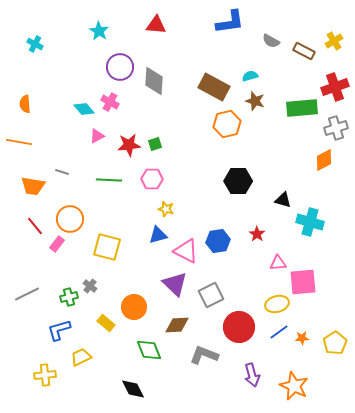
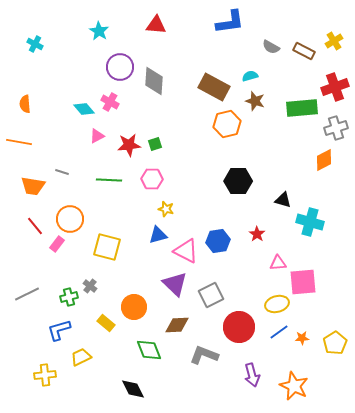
gray semicircle at (271, 41): moved 6 px down
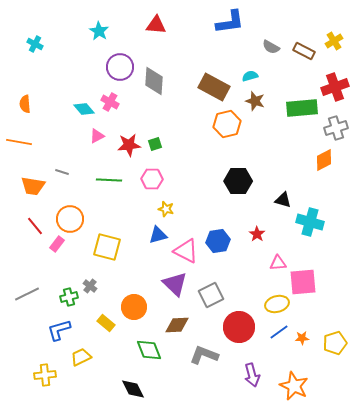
yellow pentagon at (335, 343): rotated 15 degrees clockwise
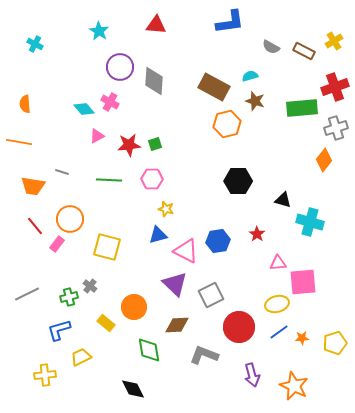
orange diamond at (324, 160): rotated 25 degrees counterclockwise
green diamond at (149, 350): rotated 12 degrees clockwise
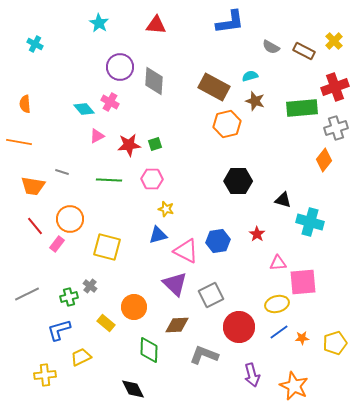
cyan star at (99, 31): moved 8 px up
yellow cross at (334, 41): rotated 12 degrees counterclockwise
green diamond at (149, 350): rotated 12 degrees clockwise
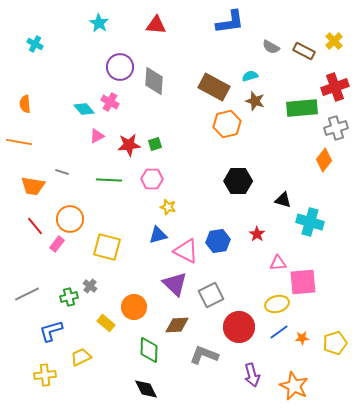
yellow star at (166, 209): moved 2 px right, 2 px up
blue L-shape at (59, 330): moved 8 px left, 1 px down
black diamond at (133, 389): moved 13 px right
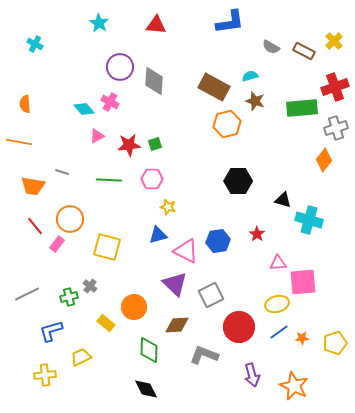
cyan cross at (310, 222): moved 1 px left, 2 px up
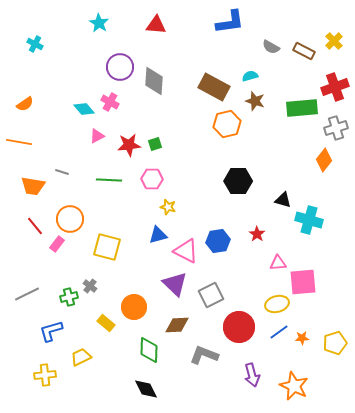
orange semicircle at (25, 104): rotated 120 degrees counterclockwise
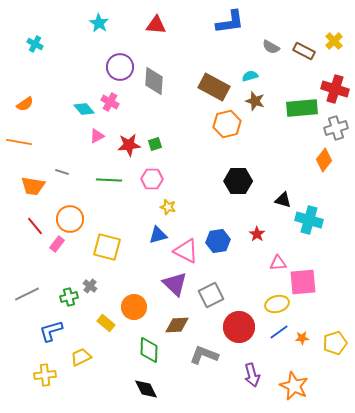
red cross at (335, 87): moved 2 px down; rotated 36 degrees clockwise
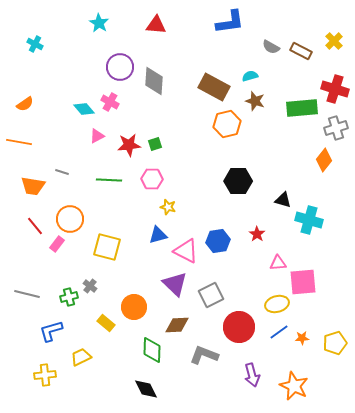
brown rectangle at (304, 51): moved 3 px left
gray line at (27, 294): rotated 40 degrees clockwise
green diamond at (149, 350): moved 3 px right
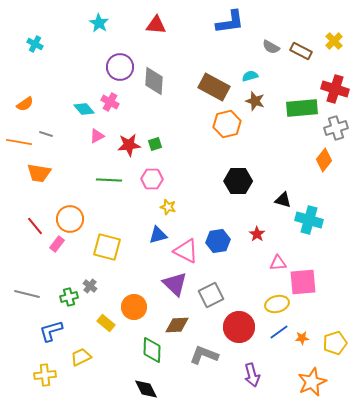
gray line at (62, 172): moved 16 px left, 38 px up
orange trapezoid at (33, 186): moved 6 px right, 13 px up
orange star at (294, 386): moved 18 px right, 4 px up; rotated 24 degrees clockwise
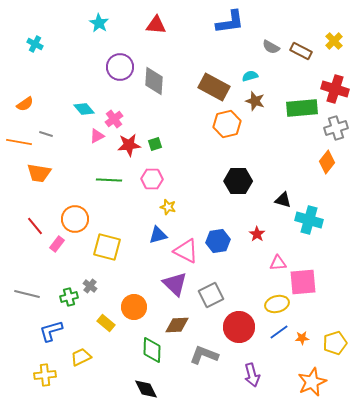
pink cross at (110, 102): moved 4 px right, 17 px down; rotated 24 degrees clockwise
orange diamond at (324, 160): moved 3 px right, 2 px down
orange circle at (70, 219): moved 5 px right
